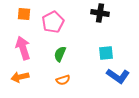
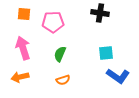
pink pentagon: rotated 25 degrees clockwise
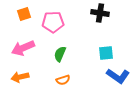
orange square: rotated 24 degrees counterclockwise
pink arrow: rotated 95 degrees counterclockwise
